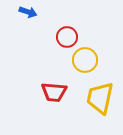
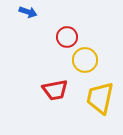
red trapezoid: moved 1 px right, 2 px up; rotated 16 degrees counterclockwise
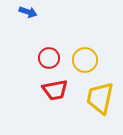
red circle: moved 18 px left, 21 px down
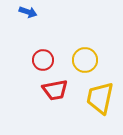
red circle: moved 6 px left, 2 px down
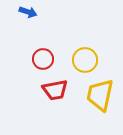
red circle: moved 1 px up
yellow trapezoid: moved 3 px up
